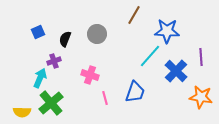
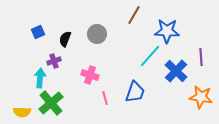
cyan arrow: rotated 18 degrees counterclockwise
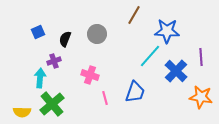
green cross: moved 1 px right, 1 px down
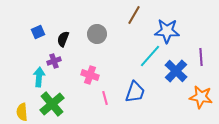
black semicircle: moved 2 px left
cyan arrow: moved 1 px left, 1 px up
yellow semicircle: rotated 84 degrees clockwise
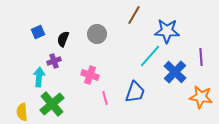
blue cross: moved 1 px left, 1 px down
